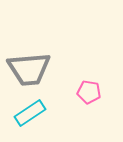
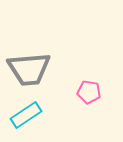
cyan rectangle: moved 4 px left, 2 px down
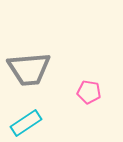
cyan rectangle: moved 8 px down
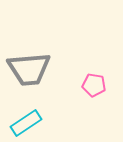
pink pentagon: moved 5 px right, 7 px up
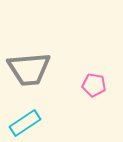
cyan rectangle: moved 1 px left
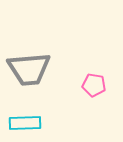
cyan rectangle: rotated 32 degrees clockwise
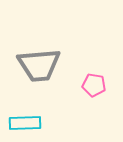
gray trapezoid: moved 10 px right, 4 px up
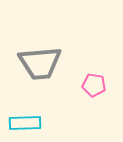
gray trapezoid: moved 1 px right, 2 px up
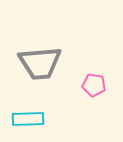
cyan rectangle: moved 3 px right, 4 px up
